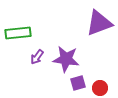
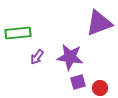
purple star: moved 4 px right, 2 px up
purple square: moved 1 px up
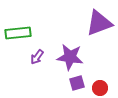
purple square: moved 1 px left, 1 px down
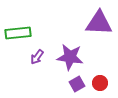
purple triangle: rotated 24 degrees clockwise
purple square: moved 1 px down; rotated 14 degrees counterclockwise
red circle: moved 5 px up
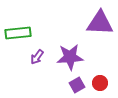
purple triangle: moved 1 px right
purple star: rotated 12 degrees counterclockwise
purple square: moved 1 px down
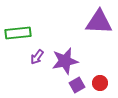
purple triangle: moved 1 px left, 1 px up
purple star: moved 5 px left, 4 px down; rotated 8 degrees counterclockwise
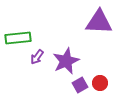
green rectangle: moved 5 px down
purple star: moved 1 px right; rotated 12 degrees counterclockwise
purple square: moved 3 px right
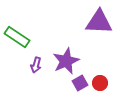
green rectangle: moved 1 px left, 1 px up; rotated 40 degrees clockwise
purple arrow: moved 1 px left, 8 px down; rotated 21 degrees counterclockwise
purple square: moved 2 px up
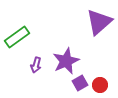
purple triangle: rotated 44 degrees counterclockwise
green rectangle: rotated 70 degrees counterclockwise
red circle: moved 2 px down
